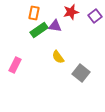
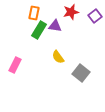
green rectangle: rotated 24 degrees counterclockwise
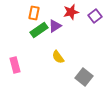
purple triangle: rotated 40 degrees counterclockwise
green rectangle: rotated 24 degrees clockwise
pink rectangle: rotated 42 degrees counterclockwise
gray square: moved 3 px right, 4 px down
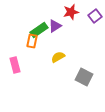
orange rectangle: moved 2 px left, 28 px down
yellow semicircle: rotated 96 degrees clockwise
gray square: rotated 12 degrees counterclockwise
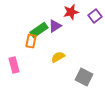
orange rectangle: moved 1 px left
pink rectangle: moved 1 px left
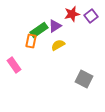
red star: moved 1 px right, 2 px down
purple square: moved 4 px left
yellow semicircle: moved 12 px up
pink rectangle: rotated 21 degrees counterclockwise
gray square: moved 2 px down
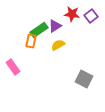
red star: rotated 21 degrees clockwise
pink rectangle: moved 1 px left, 2 px down
